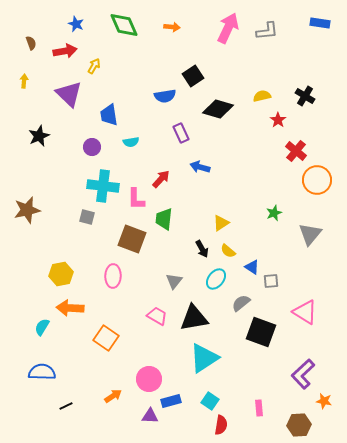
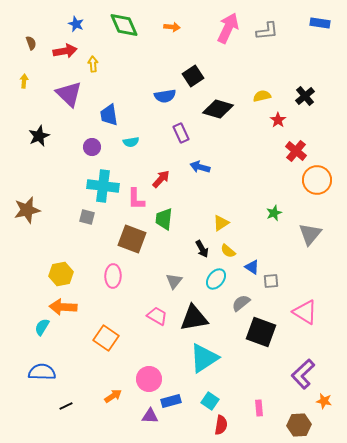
yellow arrow at (94, 66): moved 1 px left, 2 px up; rotated 35 degrees counterclockwise
black cross at (305, 96): rotated 18 degrees clockwise
orange arrow at (70, 308): moved 7 px left, 1 px up
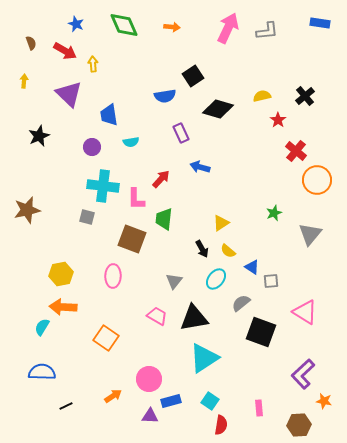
red arrow at (65, 51): rotated 40 degrees clockwise
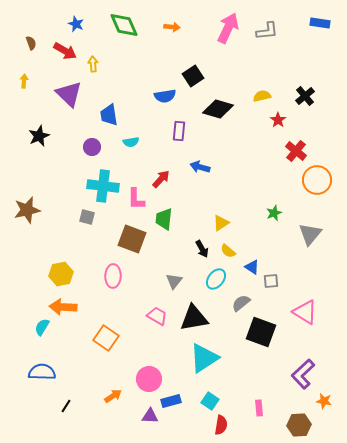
purple rectangle at (181, 133): moved 2 px left, 2 px up; rotated 30 degrees clockwise
black line at (66, 406): rotated 32 degrees counterclockwise
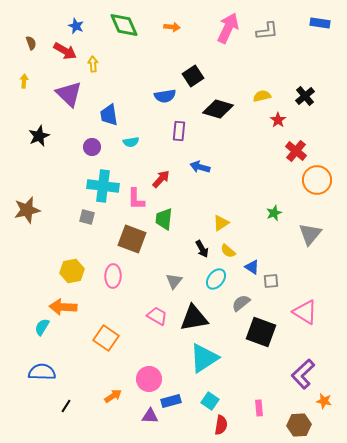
blue star at (76, 24): moved 2 px down
yellow hexagon at (61, 274): moved 11 px right, 3 px up
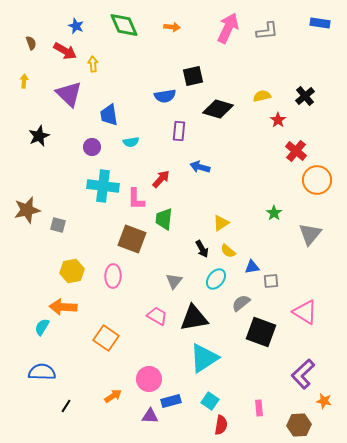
black square at (193, 76): rotated 20 degrees clockwise
green star at (274, 213): rotated 14 degrees counterclockwise
gray square at (87, 217): moved 29 px left, 8 px down
blue triangle at (252, 267): rotated 42 degrees counterclockwise
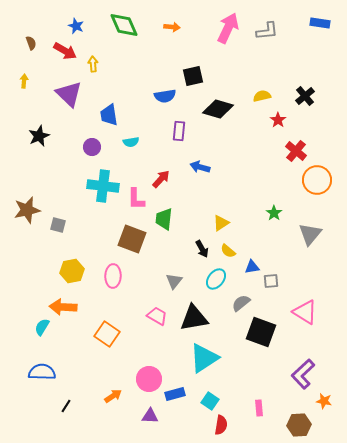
orange square at (106, 338): moved 1 px right, 4 px up
blue rectangle at (171, 401): moved 4 px right, 7 px up
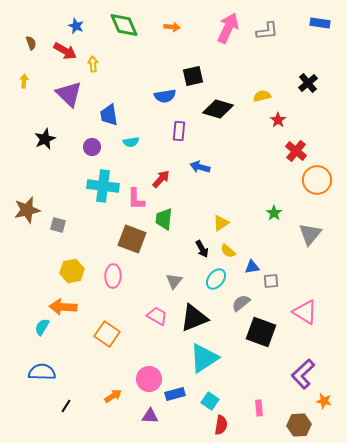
black cross at (305, 96): moved 3 px right, 13 px up
black star at (39, 136): moved 6 px right, 3 px down
black triangle at (194, 318): rotated 12 degrees counterclockwise
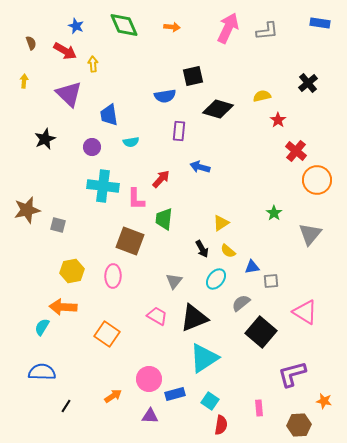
brown square at (132, 239): moved 2 px left, 2 px down
black square at (261, 332): rotated 20 degrees clockwise
purple L-shape at (303, 374): moved 11 px left; rotated 28 degrees clockwise
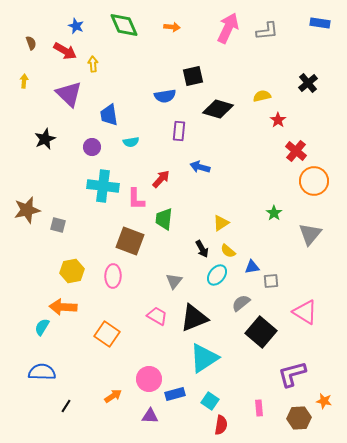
orange circle at (317, 180): moved 3 px left, 1 px down
cyan ellipse at (216, 279): moved 1 px right, 4 px up
brown hexagon at (299, 425): moved 7 px up
